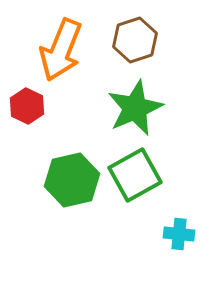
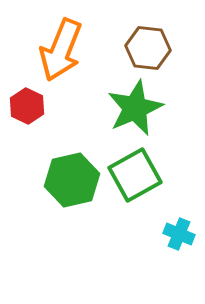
brown hexagon: moved 13 px right, 8 px down; rotated 24 degrees clockwise
cyan cross: rotated 16 degrees clockwise
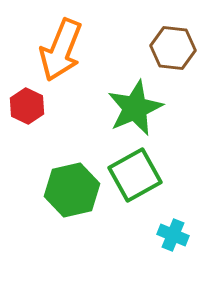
brown hexagon: moved 25 px right
green hexagon: moved 10 px down
cyan cross: moved 6 px left, 1 px down
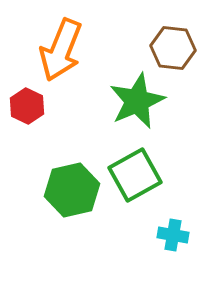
green star: moved 2 px right, 7 px up
cyan cross: rotated 12 degrees counterclockwise
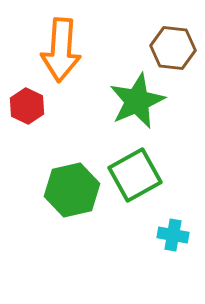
orange arrow: rotated 18 degrees counterclockwise
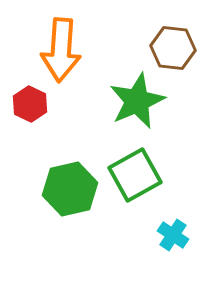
red hexagon: moved 3 px right, 2 px up
green hexagon: moved 2 px left, 1 px up
cyan cross: rotated 24 degrees clockwise
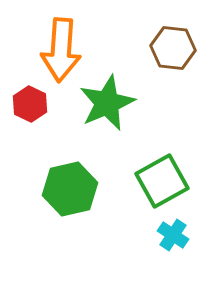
green star: moved 30 px left, 2 px down
green square: moved 27 px right, 6 px down
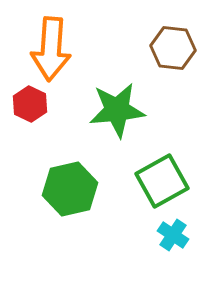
orange arrow: moved 10 px left, 1 px up
green star: moved 10 px right, 7 px down; rotated 18 degrees clockwise
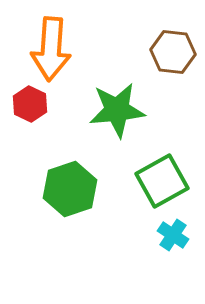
brown hexagon: moved 4 px down
green hexagon: rotated 6 degrees counterclockwise
